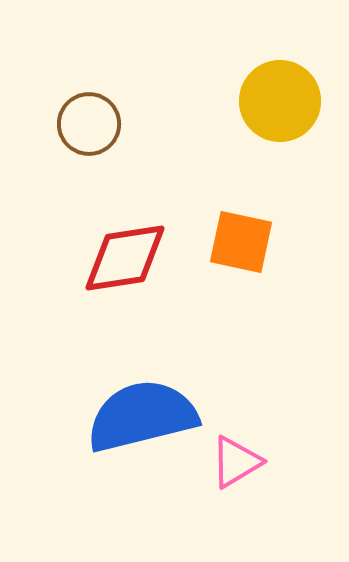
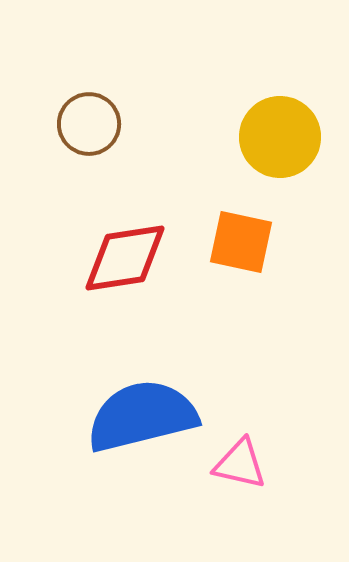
yellow circle: moved 36 px down
pink triangle: moved 4 px right, 2 px down; rotated 44 degrees clockwise
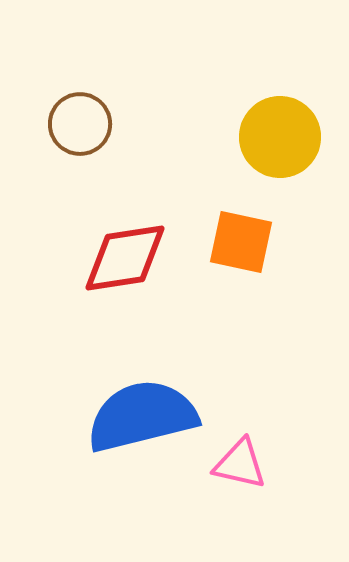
brown circle: moved 9 px left
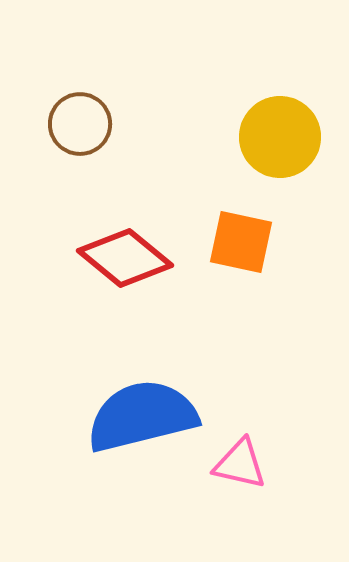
red diamond: rotated 48 degrees clockwise
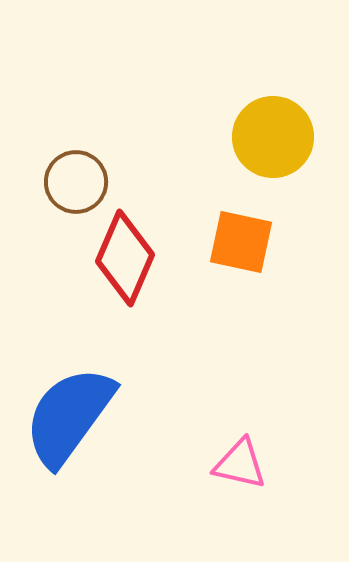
brown circle: moved 4 px left, 58 px down
yellow circle: moved 7 px left
red diamond: rotated 74 degrees clockwise
blue semicircle: moved 73 px left; rotated 40 degrees counterclockwise
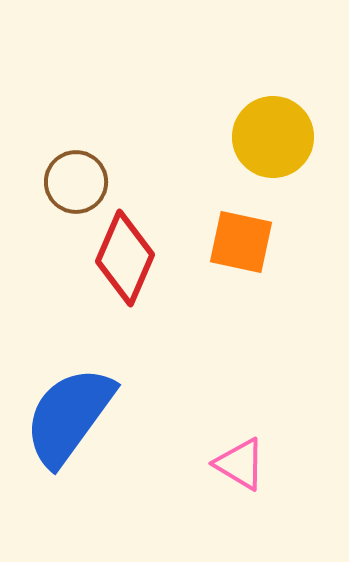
pink triangle: rotated 18 degrees clockwise
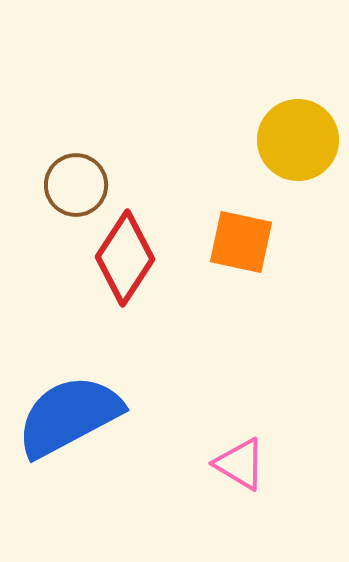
yellow circle: moved 25 px right, 3 px down
brown circle: moved 3 px down
red diamond: rotated 10 degrees clockwise
blue semicircle: rotated 26 degrees clockwise
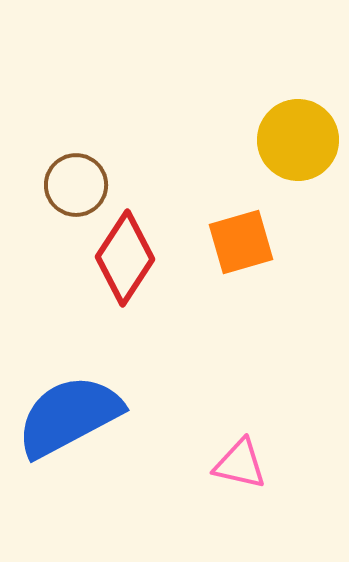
orange square: rotated 28 degrees counterclockwise
pink triangle: rotated 18 degrees counterclockwise
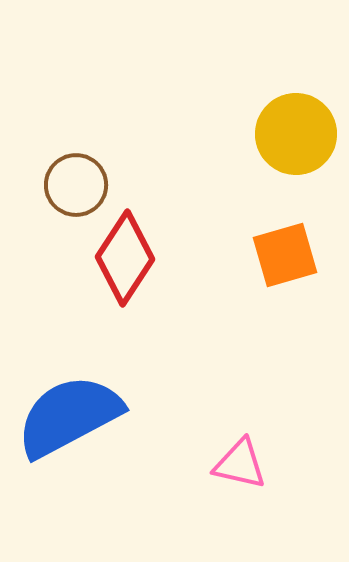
yellow circle: moved 2 px left, 6 px up
orange square: moved 44 px right, 13 px down
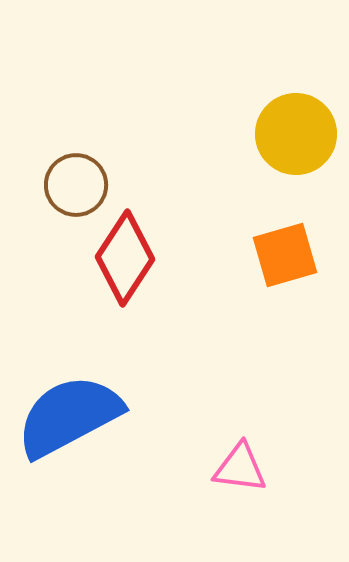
pink triangle: moved 4 px down; rotated 6 degrees counterclockwise
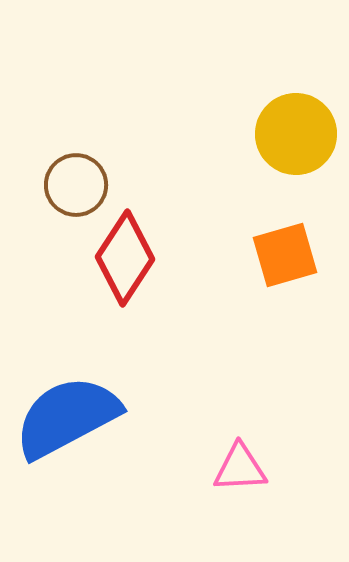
blue semicircle: moved 2 px left, 1 px down
pink triangle: rotated 10 degrees counterclockwise
